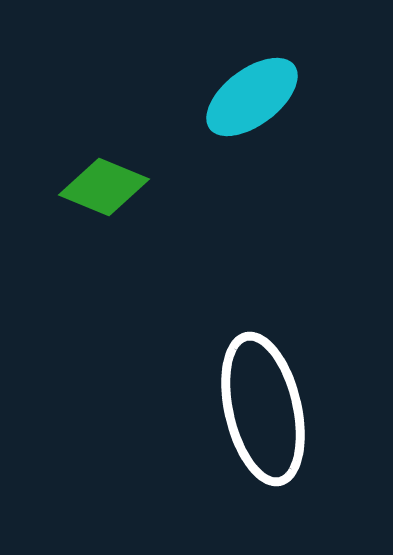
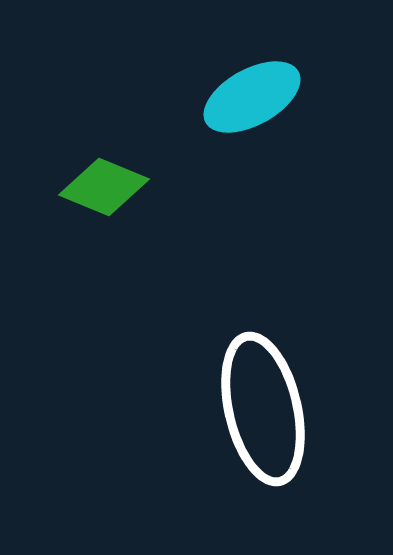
cyan ellipse: rotated 8 degrees clockwise
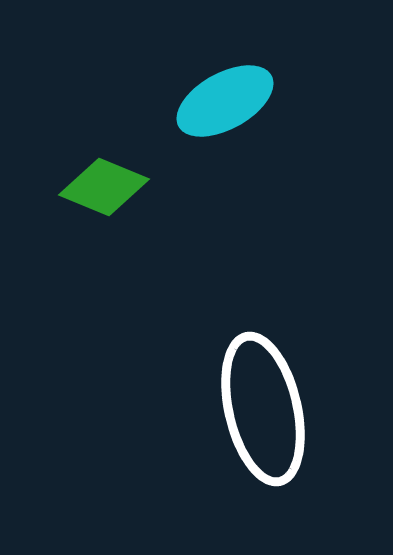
cyan ellipse: moved 27 px left, 4 px down
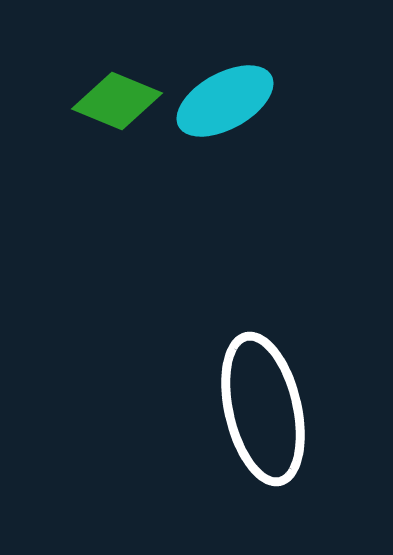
green diamond: moved 13 px right, 86 px up
